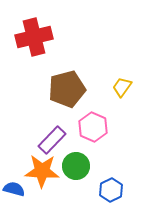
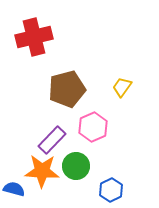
pink hexagon: rotated 12 degrees clockwise
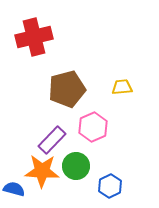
yellow trapezoid: rotated 50 degrees clockwise
blue hexagon: moved 1 px left, 4 px up
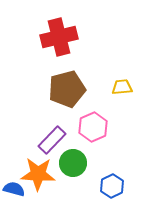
red cross: moved 25 px right
green circle: moved 3 px left, 3 px up
orange star: moved 4 px left, 3 px down
blue hexagon: moved 2 px right
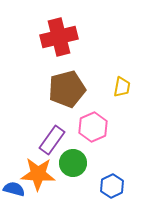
yellow trapezoid: rotated 105 degrees clockwise
purple rectangle: rotated 8 degrees counterclockwise
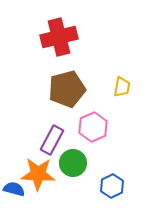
purple rectangle: rotated 8 degrees counterclockwise
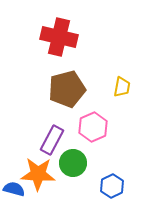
red cross: rotated 27 degrees clockwise
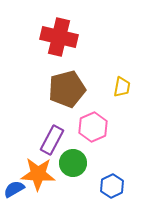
blue semicircle: rotated 45 degrees counterclockwise
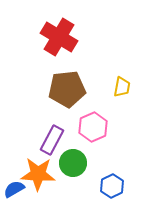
red cross: rotated 18 degrees clockwise
brown pentagon: rotated 9 degrees clockwise
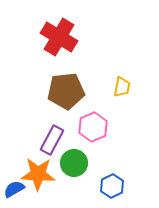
brown pentagon: moved 1 px left, 2 px down
green circle: moved 1 px right
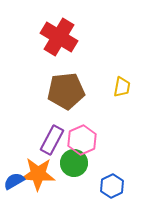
pink hexagon: moved 11 px left, 13 px down
blue semicircle: moved 8 px up
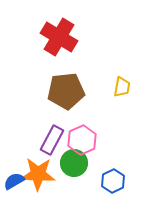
blue hexagon: moved 1 px right, 5 px up
